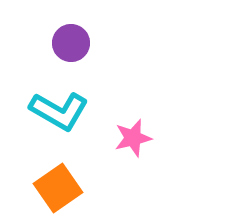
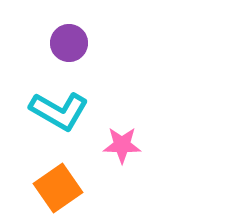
purple circle: moved 2 px left
pink star: moved 11 px left, 7 px down; rotated 15 degrees clockwise
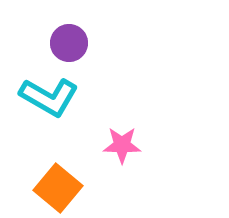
cyan L-shape: moved 10 px left, 14 px up
orange square: rotated 15 degrees counterclockwise
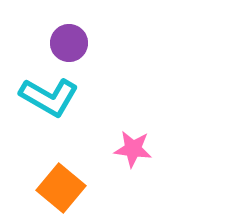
pink star: moved 11 px right, 4 px down; rotated 6 degrees clockwise
orange square: moved 3 px right
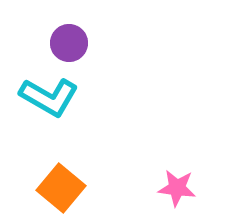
pink star: moved 44 px right, 39 px down
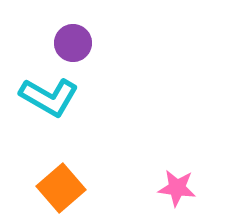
purple circle: moved 4 px right
orange square: rotated 9 degrees clockwise
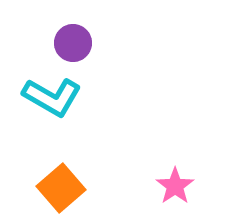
cyan L-shape: moved 3 px right
pink star: moved 2 px left, 2 px up; rotated 30 degrees clockwise
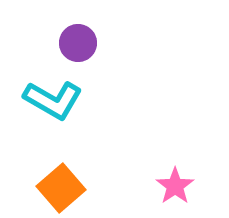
purple circle: moved 5 px right
cyan L-shape: moved 1 px right, 3 px down
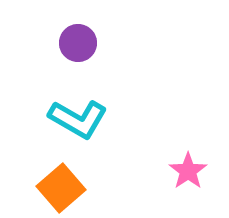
cyan L-shape: moved 25 px right, 19 px down
pink star: moved 13 px right, 15 px up
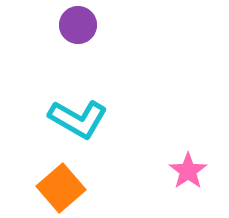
purple circle: moved 18 px up
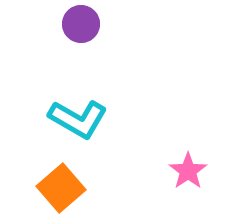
purple circle: moved 3 px right, 1 px up
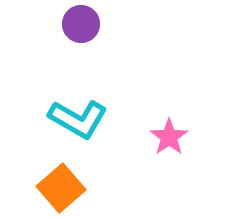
pink star: moved 19 px left, 34 px up
